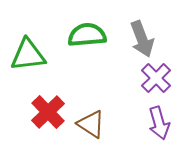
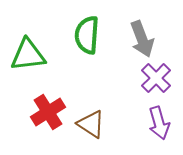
green semicircle: rotated 81 degrees counterclockwise
red cross: rotated 12 degrees clockwise
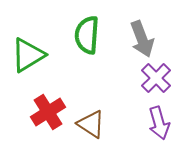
green triangle: rotated 24 degrees counterclockwise
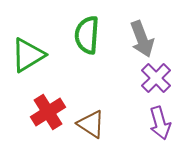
purple arrow: moved 1 px right
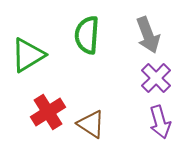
gray arrow: moved 6 px right, 4 px up
purple arrow: moved 1 px up
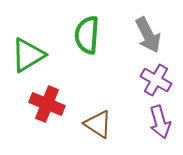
gray arrow: rotated 6 degrees counterclockwise
purple cross: moved 2 px down; rotated 16 degrees counterclockwise
red cross: moved 1 px left, 8 px up; rotated 36 degrees counterclockwise
brown triangle: moved 7 px right
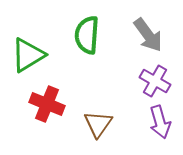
gray arrow: rotated 9 degrees counterclockwise
purple cross: moved 1 px left, 1 px down
brown triangle: rotated 32 degrees clockwise
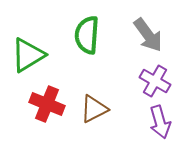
brown triangle: moved 4 px left, 15 px up; rotated 28 degrees clockwise
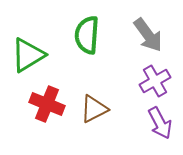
purple cross: rotated 32 degrees clockwise
purple arrow: moved 1 px down; rotated 12 degrees counterclockwise
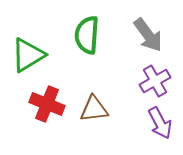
brown triangle: rotated 20 degrees clockwise
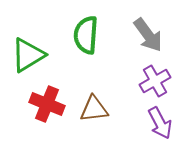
green semicircle: moved 1 px left
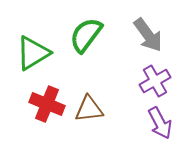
green semicircle: rotated 33 degrees clockwise
green triangle: moved 5 px right, 2 px up
brown triangle: moved 5 px left
